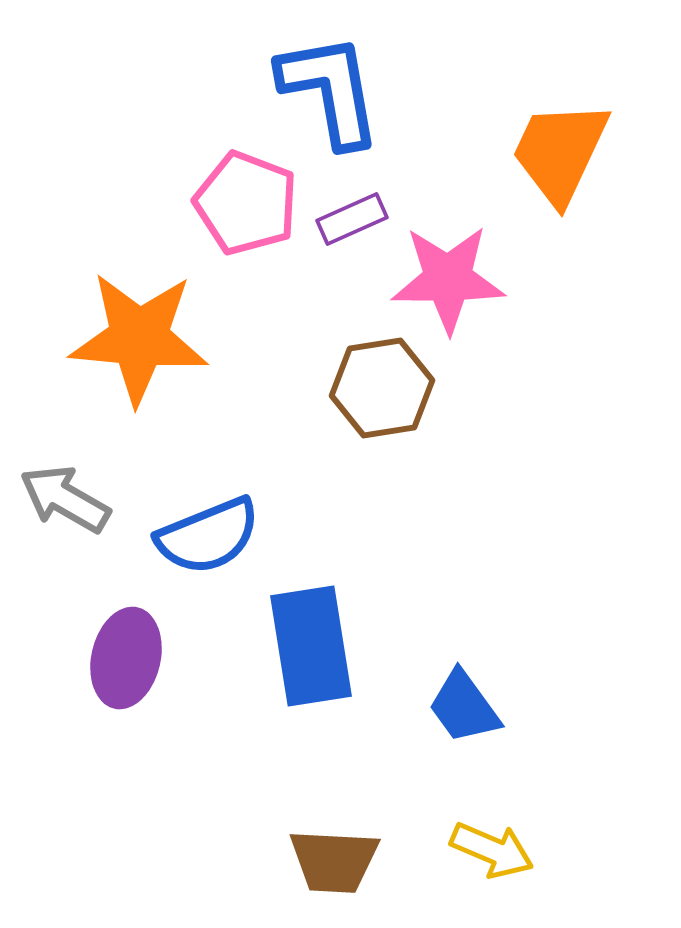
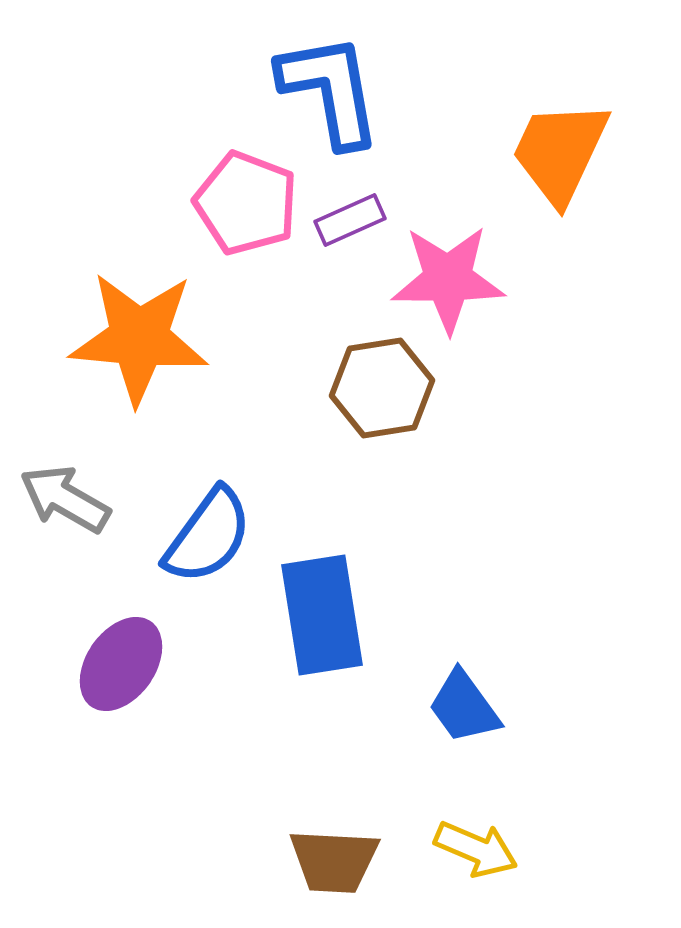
purple rectangle: moved 2 px left, 1 px down
blue semicircle: rotated 32 degrees counterclockwise
blue rectangle: moved 11 px right, 31 px up
purple ellipse: moved 5 px left, 6 px down; rotated 22 degrees clockwise
yellow arrow: moved 16 px left, 1 px up
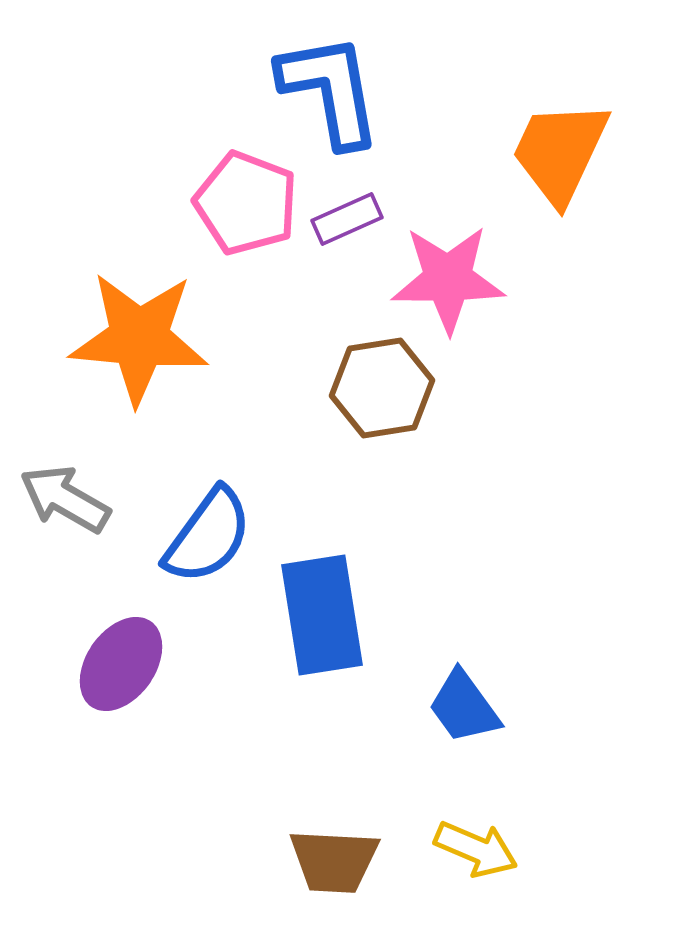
purple rectangle: moved 3 px left, 1 px up
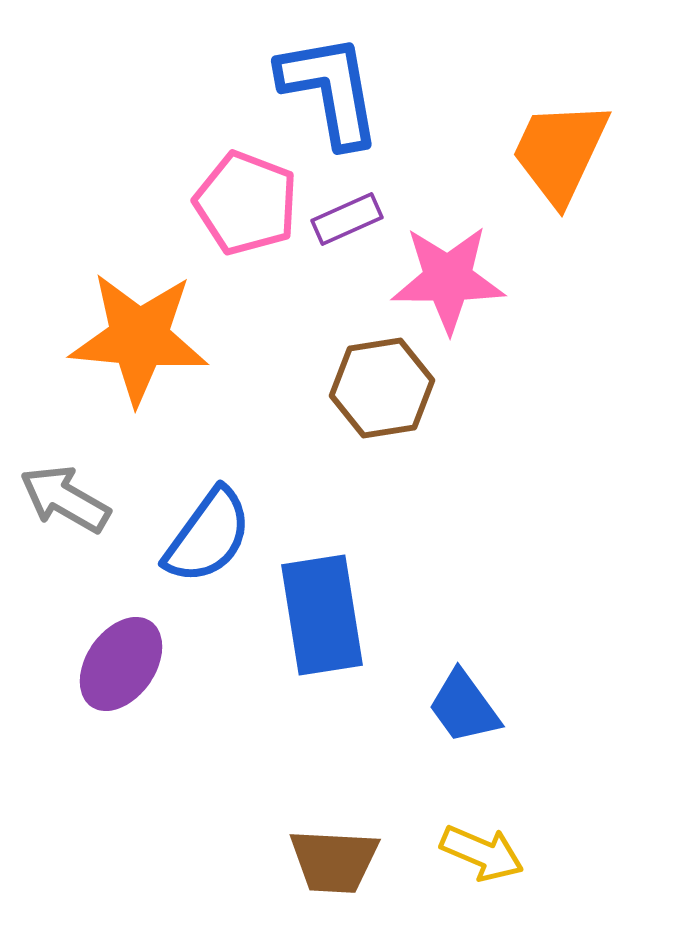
yellow arrow: moved 6 px right, 4 px down
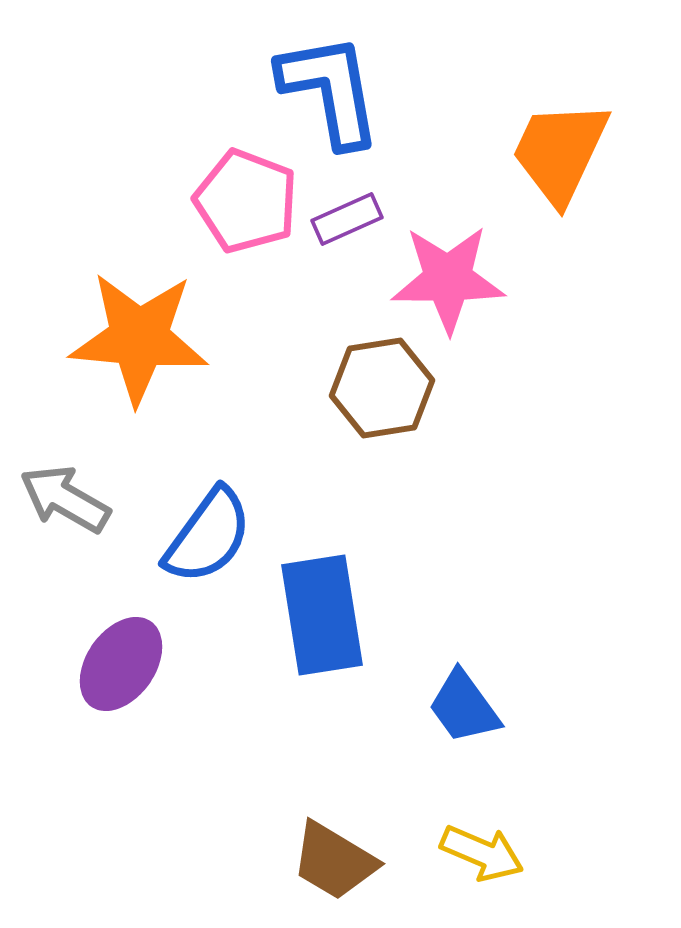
pink pentagon: moved 2 px up
brown trapezoid: rotated 28 degrees clockwise
